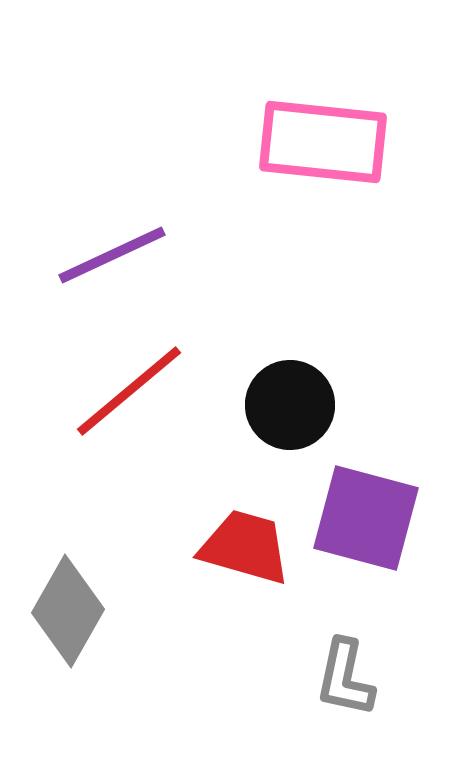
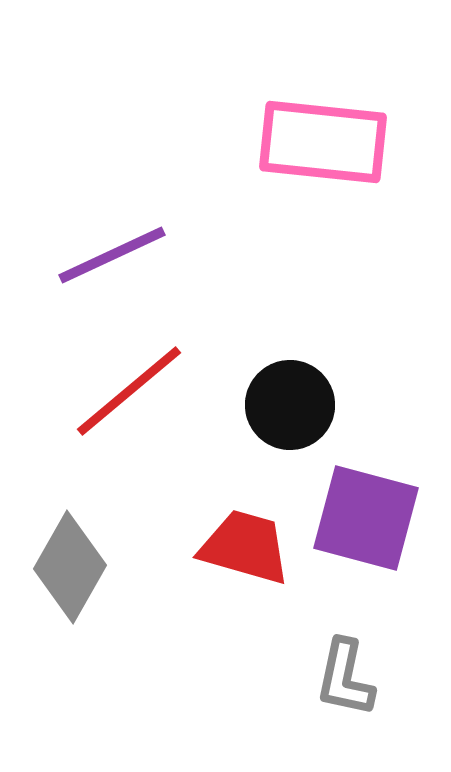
gray diamond: moved 2 px right, 44 px up
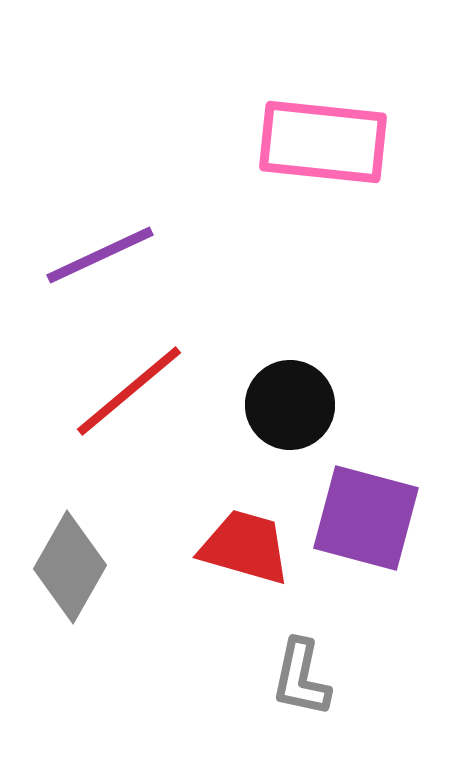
purple line: moved 12 px left
gray L-shape: moved 44 px left
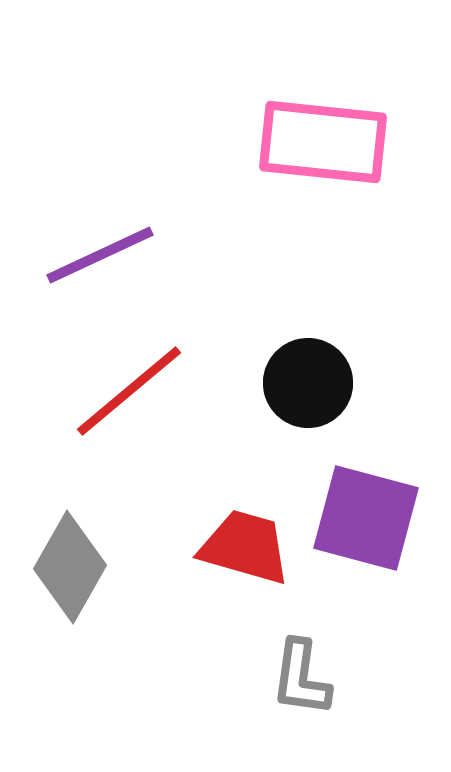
black circle: moved 18 px right, 22 px up
gray L-shape: rotated 4 degrees counterclockwise
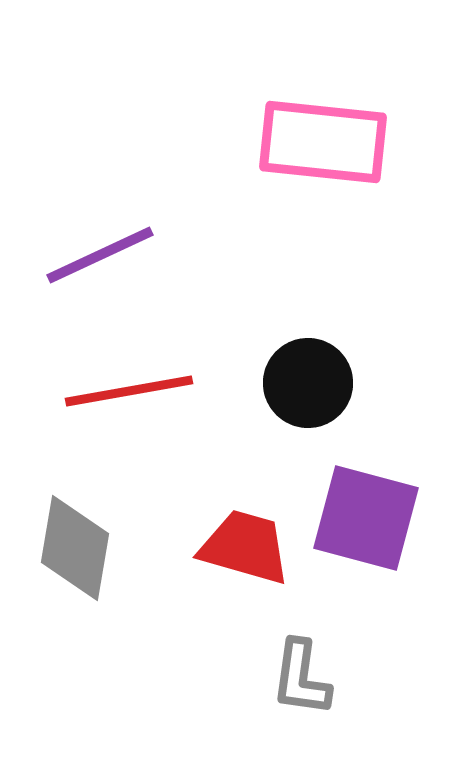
red line: rotated 30 degrees clockwise
gray diamond: moved 5 px right, 19 px up; rotated 20 degrees counterclockwise
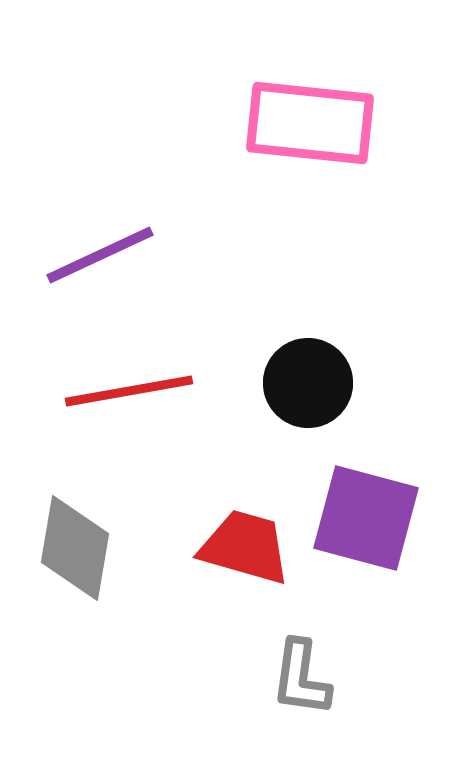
pink rectangle: moved 13 px left, 19 px up
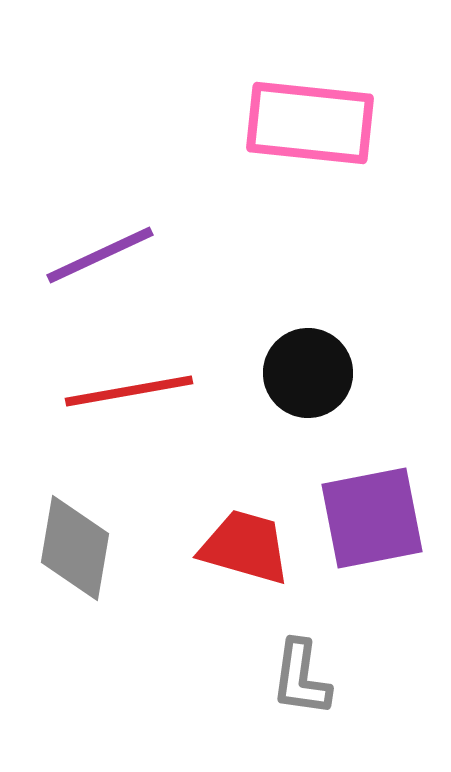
black circle: moved 10 px up
purple square: moved 6 px right; rotated 26 degrees counterclockwise
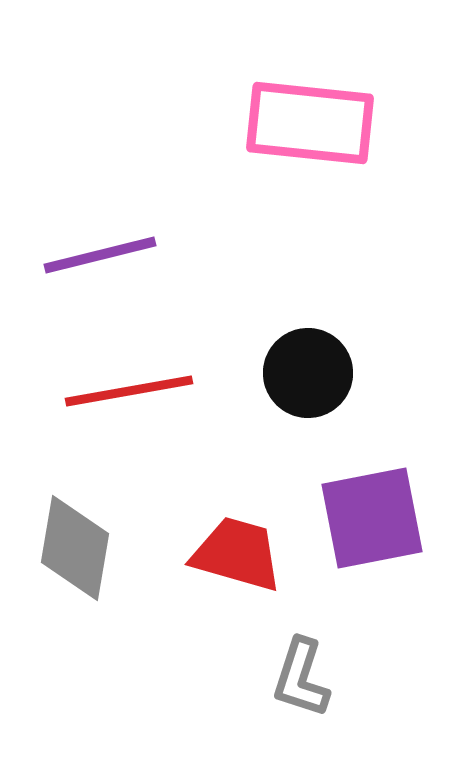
purple line: rotated 11 degrees clockwise
red trapezoid: moved 8 px left, 7 px down
gray L-shape: rotated 10 degrees clockwise
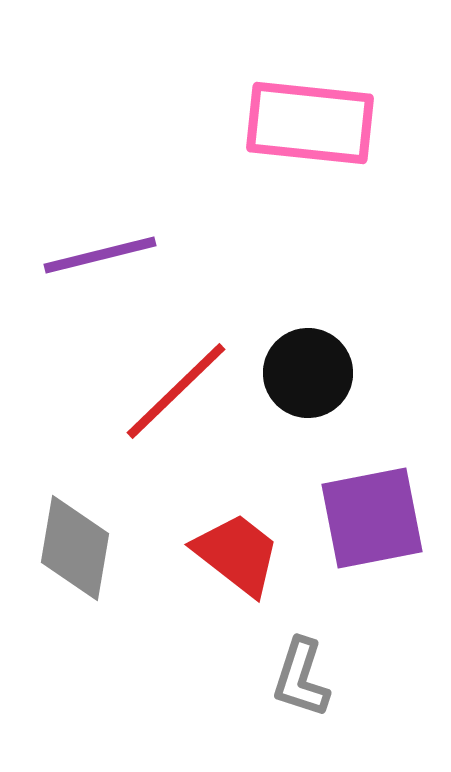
red line: moved 47 px right; rotated 34 degrees counterclockwise
red trapezoid: rotated 22 degrees clockwise
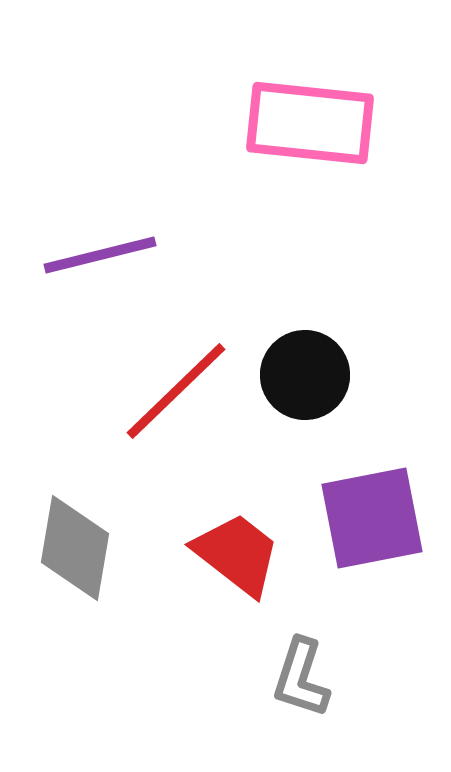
black circle: moved 3 px left, 2 px down
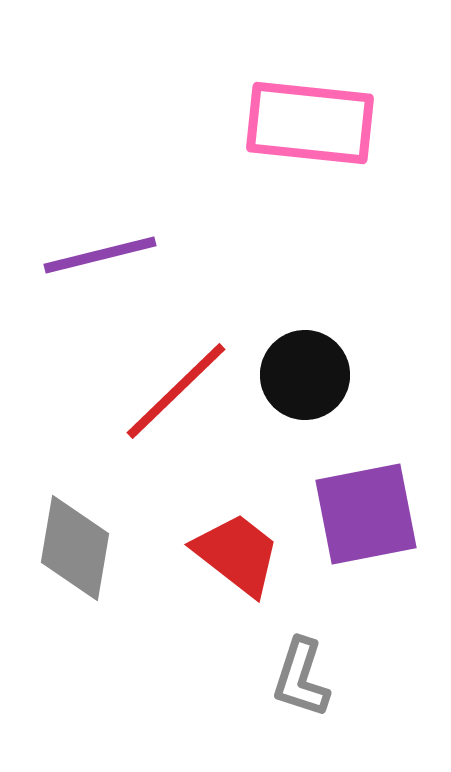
purple square: moved 6 px left, 4 px up
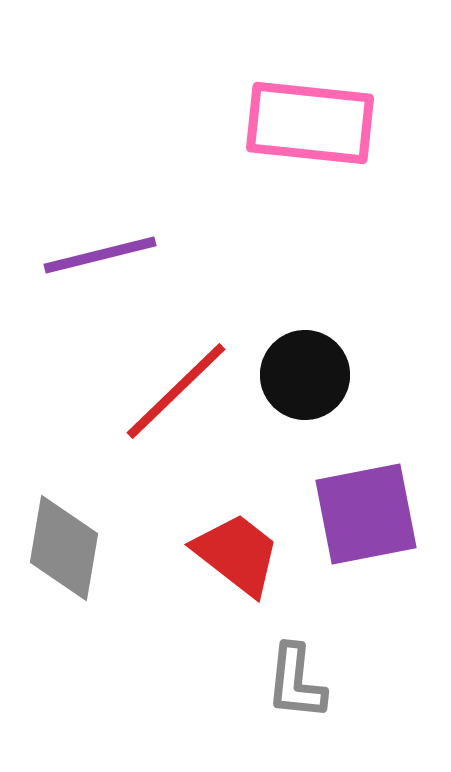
gray diamond: moved 11 px left
gray L-shape: moved 5 px left, 4 px down; rotated 12 degrees counterclockwise
